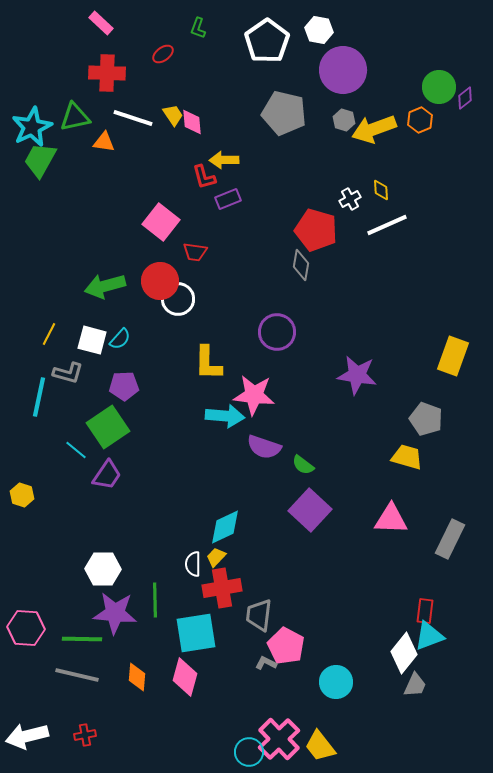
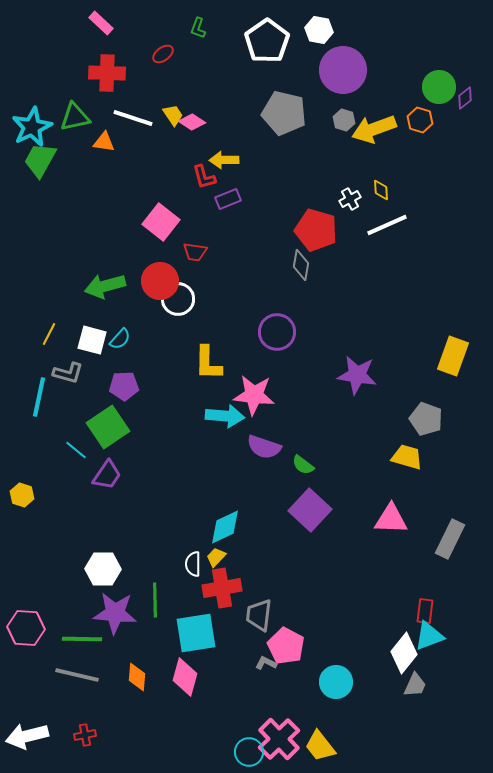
orange hexagon at (420, 120): rotated 20 degrees counterclockwise
pink diamond at (192, 122): rotated 52 degrees counterclockwise
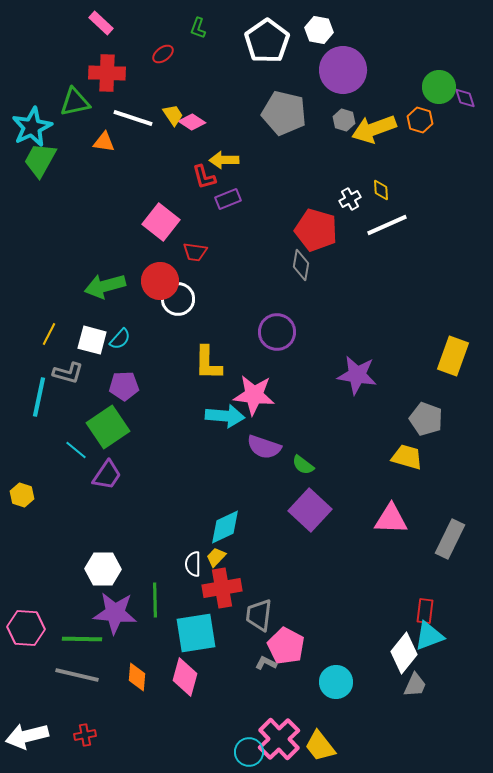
purple diamond at (465, 98): rotated 70 degrees counterclockwise
green triangle at (75, 117): moved 15 px up
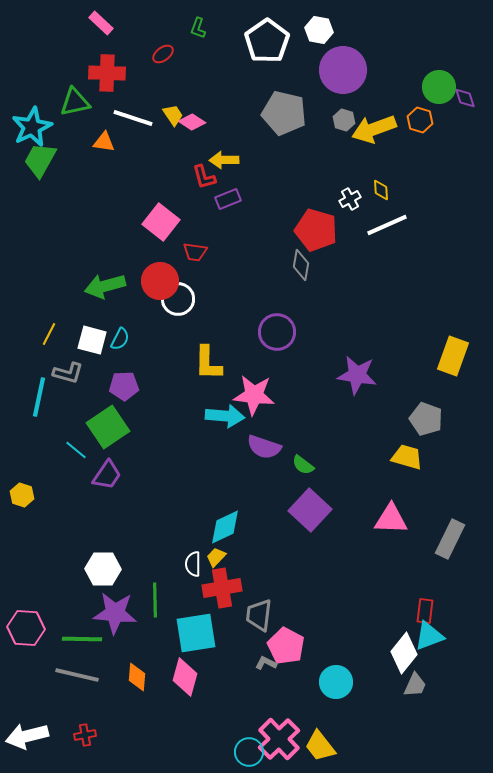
cyan semicircle at (120, 339): rotated 15 degrees counterclockwise
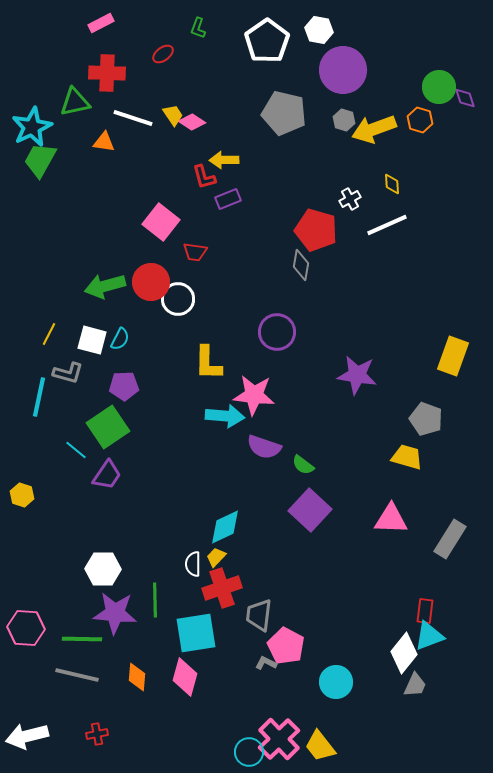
pink rectangle at (101, 23): rotated 70 degrees counterclockwise
yellow diamond at (381, 190): moved 11 px right, 6 px up
red circle at (160, 281): moved 9 px left, 1 px down
gray rectangle at (450, 539): rotated 6 degrees clockwise
red cross at (222, 588): rotated 9 degrees counterclockwise
red cross at (85, 735): moved 12 px right, 1 px up
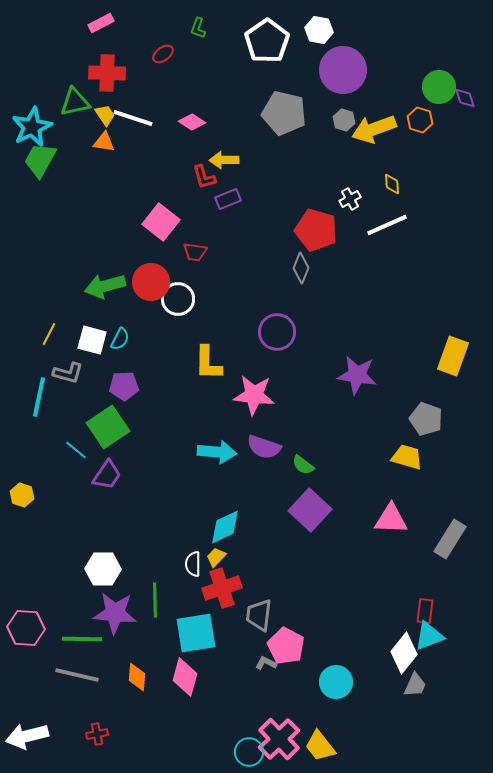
yellow trapezoid at (173, 115): moved 68 px left
gray diamond at (301, 265): moved 3 px down; rotated 12 degrees clockwise
cyan arrow at (225, 416): moved 8 px left, 36 px down
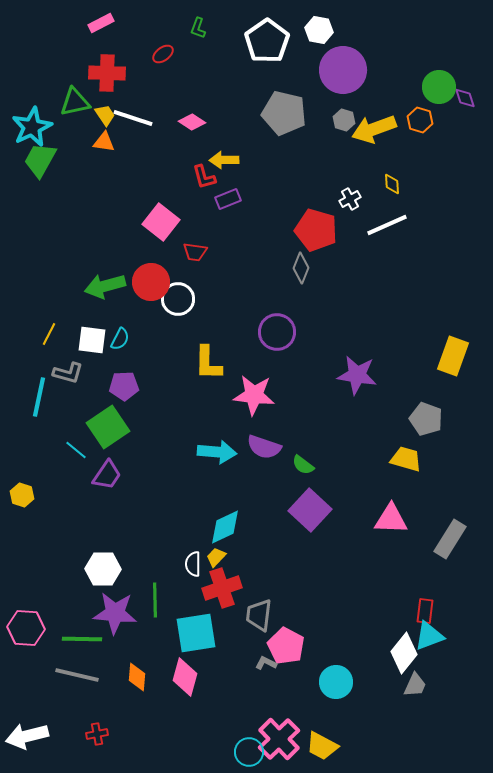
white square at (92, 340): rotated 8 degrees counterclockwise
yellow trapezoid at (407, 457): moved 1 px left, 2 px down
yellow trapezoid at (320, 746): moved 2 px right; rotated 24 degrees counterclockwise
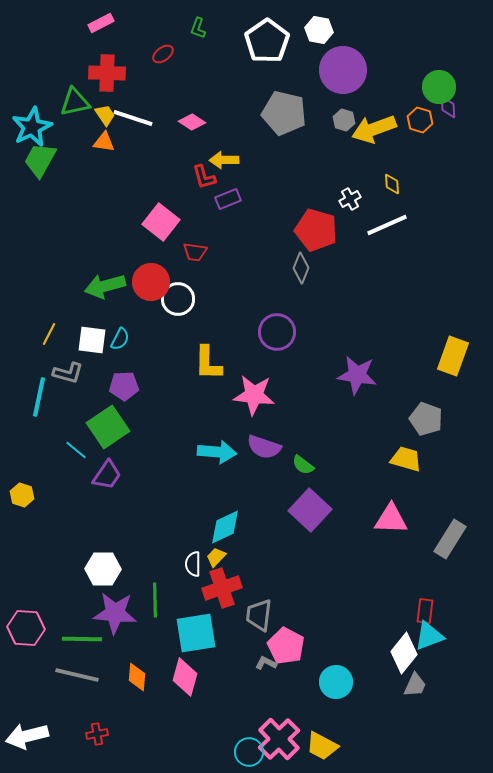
purple diamond at (465, 98): moved 17 px left, 9 px down; rotated 15 degrees clockwise
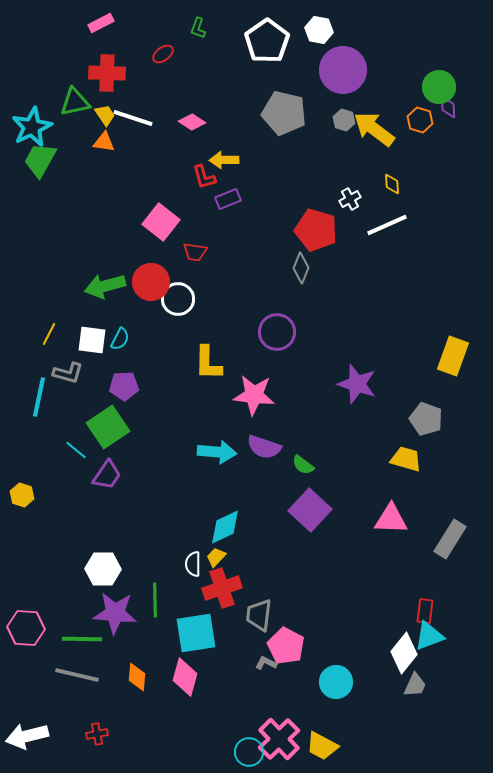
yellow arrow at (374, 129): rotated 57 degrees clockwise
purple star at (357, 375): moved 9 px down; rotated 9 degrees clockwise
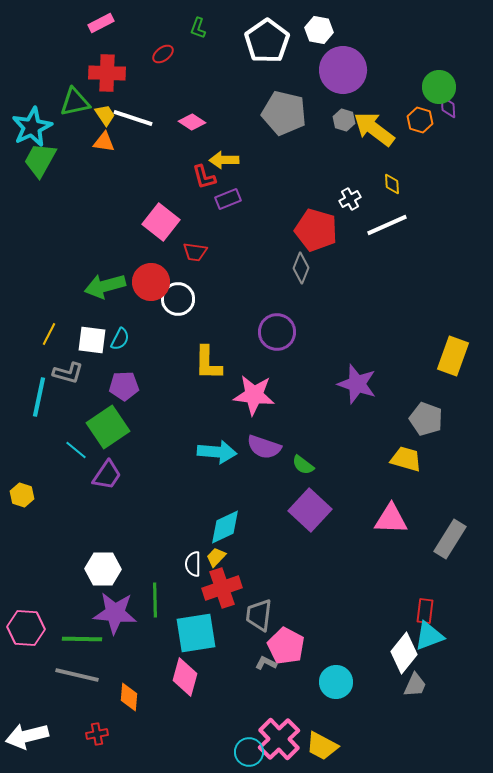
orange diamond at (137, 677): moved 8 px left, 20 px down
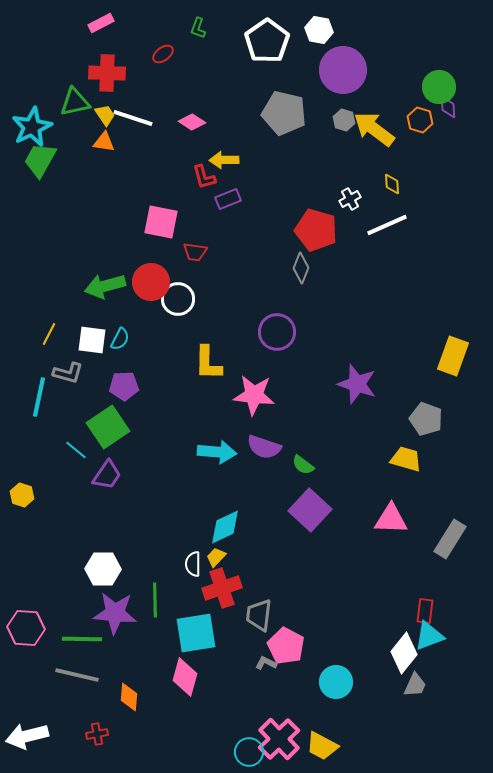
pink square at (161, 222): rotated 27 degrees counterclockwise
